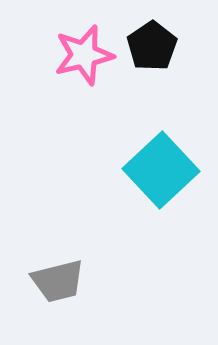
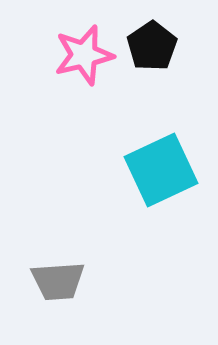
cyan square: rotated 18 degrees clockwise
gray trapezoid: rotated 10 degrees clockwise
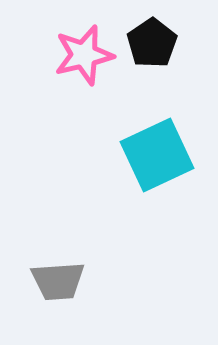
black pentagon: moved 3 px up
cyan square: moved 4 px left, 15 px up
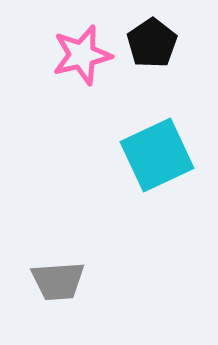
pink star: moved 2 px left
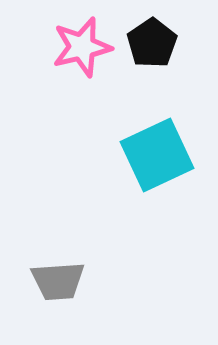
pink star: moved 8 px up
